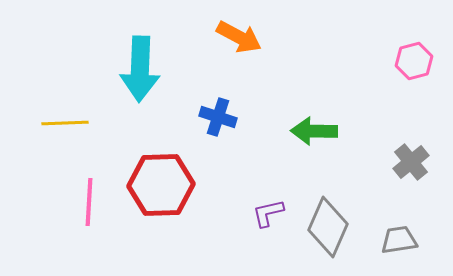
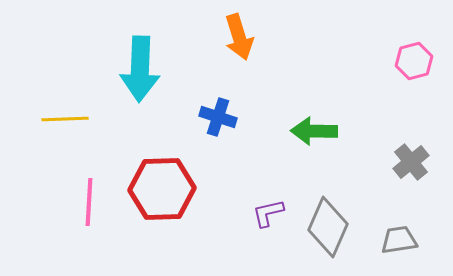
orange arrow: rotated 45 degrees clockwise
yellow line: moved 4 px up
red hexagon: moved 1 px right, 4 px down
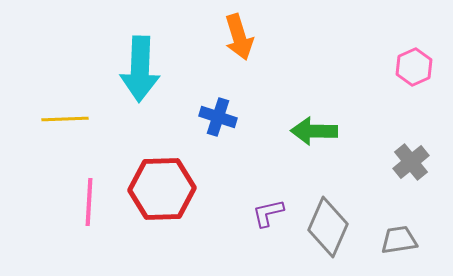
pink hexagon: moved 6 px down; rotated 9 degrees counterclockwise
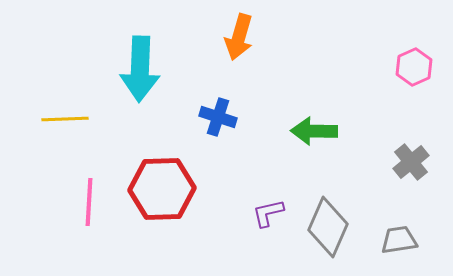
orange arrow: rotated 33 degrees clockwise
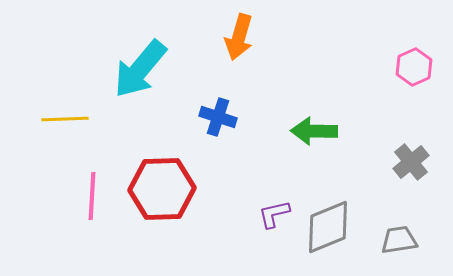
cyan arrow: rotated 38 degrees clockwise
pink line: moved 3 px right, 6 px up
purple L-shape: moved 6 px right, 1 px down
gray diamond: rotated 44 degrees clockwise
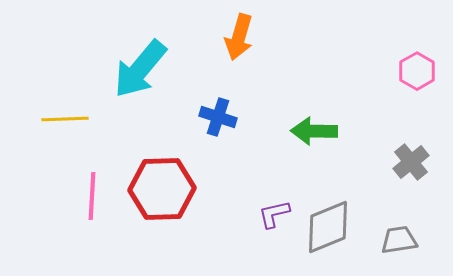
pink hexagon: moved 3 px right, 4 px down; rotated 6 degrees counterclockwise
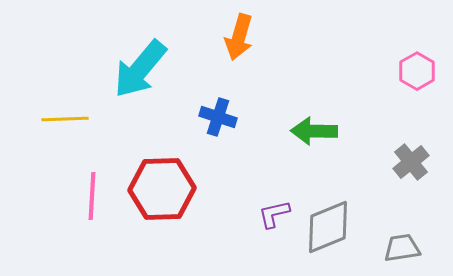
gray trapezoid: moved 3 px right, 8 px down
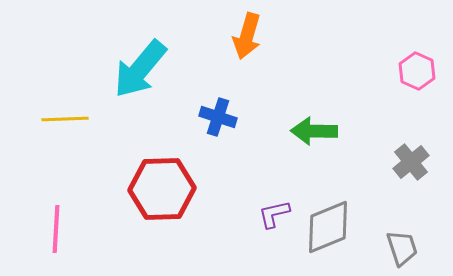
orange arrow: moved 8 px right, 1 px up
pink hexagon: rotated 6 degrees counterclockwise
pink line: moved 36 px left, 33 px down
gray trapezoid: rotated 81 degrees clockwise
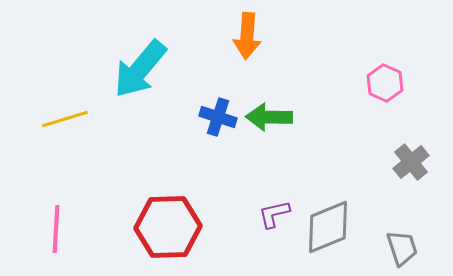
orange arrow: rotated 12 degrees counterclockwise
pink hexagon: moved 32 px left, 12 px down
yellow line: rotated 15 degrees counterclockwise
green arrow: moved 45 px left, 14 px up
red hexagon: moved 6 px right, 38 px down
